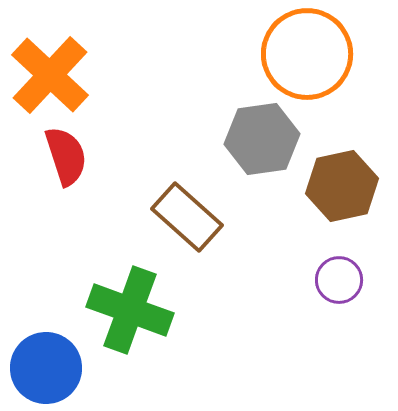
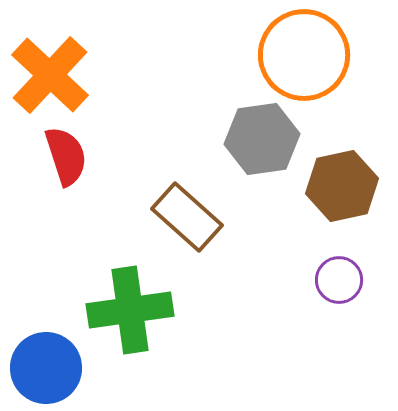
orange circle: moved 3 px left, 1 px down
green cross: rotated 28 degrees counterclockwise
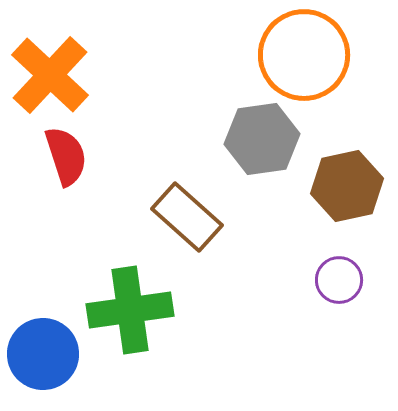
brown hexagon: moved 5 px right
blue circle: moved 3 px left, 14 px up
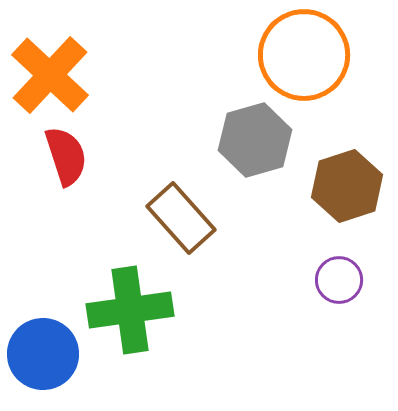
gray hexagon: moved 7 px left, 1 px down; rotated 8 degrees counterclockwise
brown hexagon: rotated 6 degrees counterclockwise
brown rectangle: moved 6 px left, 1 px down; rotated 6 degrees clockwise
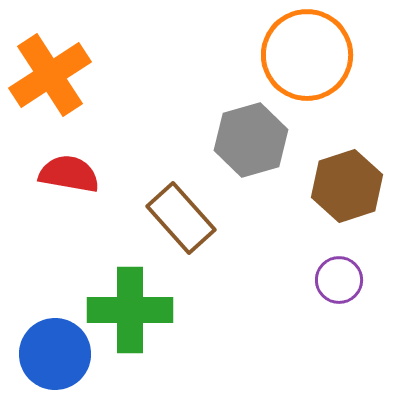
orange circle: moved 3 px right
orange cross: rotated 14 degrees clockwise
gray hexagon: moved 4 px left
red semicircle: moved 3 px right, 18 px down; rotated 62 degrees counterclockwise
green cross: rotated 8 degrees clockwise
blue circle: moved 12 px right
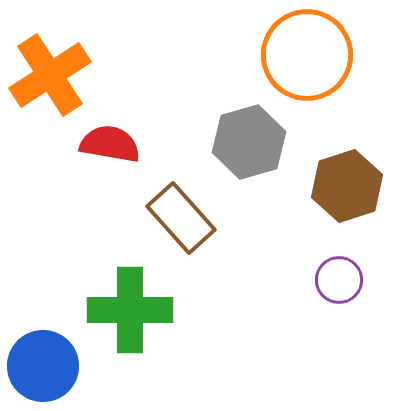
gray hexagon: moved 2 px left, 2 px down
red semicircle: moved 41 px right, 30 px up
blue circle: moved 12 px left, 12 px down
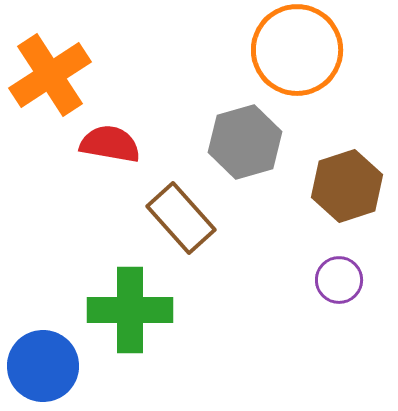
orange circle: moved 10 px left, 5 px up
gray hexagon: moved 4 px left
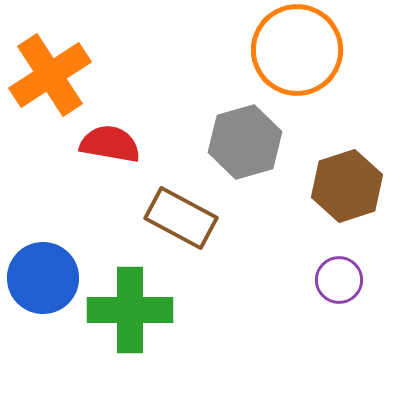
brown rectangle: rotated 20 degrees counterclockwise
blue circle: moved 88 px up
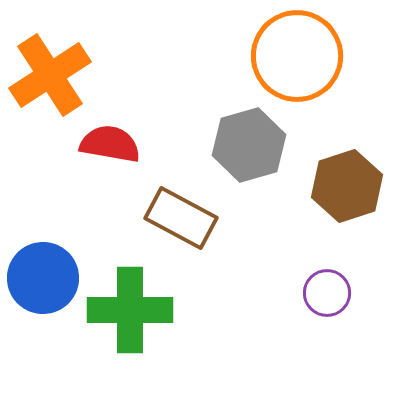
orange circle: moved 6 px down
gray hexagon: moved 4 px right, 3 px down
purple circle: moved 12 px left, 13 px down
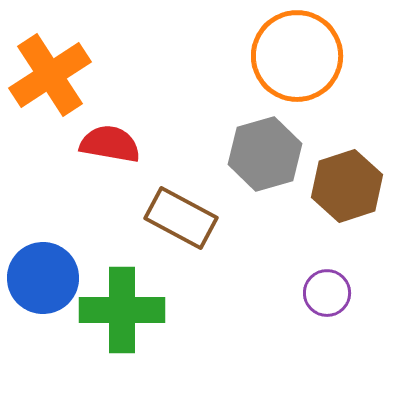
gray hexagon: moved 16 px right, 9 px down
green cross: moved 8 px left
